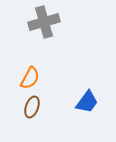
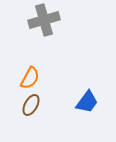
gray cross: moved 2 px up
brown ellipse: moved 1 px left, 2 px up; rotated 10 degrees clockwise
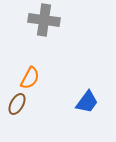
gray cross: rotated 24 degrees clockwise
brown ellipse: moved 14 px left, 1 px up
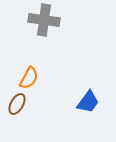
orange semicircle: moved 1 px left
blue trapezoid: moved 1 px right
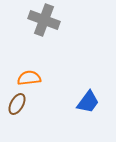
gray cross: rotated 12 degrees clockwise
orange semicircle: rotated 125 degrees counterclockwise
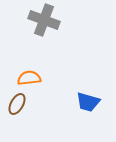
blue trapezoid: rotated 70 degrees clockwise
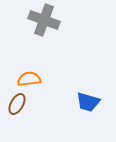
orange semicircle: moved 1 px down
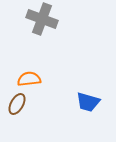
gray cross: moved 2 px left, 1 px up
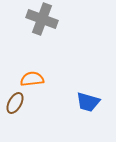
orange semicircle: moved 3 px right
brown ellipse: moved 2 px left, 1 px up
